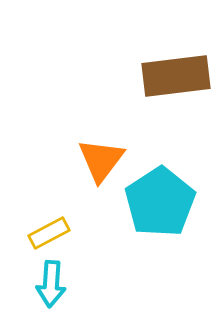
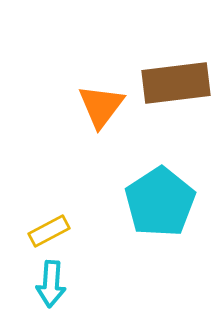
brown rectangle: moved 7 px down
orange triangle: moved 54 px up
yellow rectangle: moved 2 px up
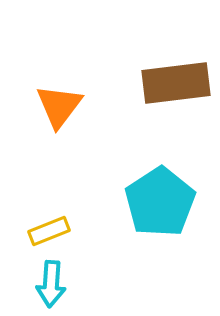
orange triangle: moved 42 px left
yellow rectangle: rotated 6 degrees clockwise
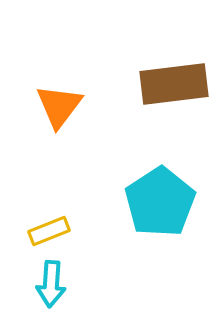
brown rectangle: moved 2 px left, 1 px down
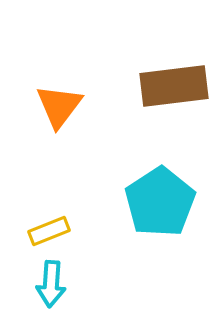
brown rectangle: moved 2 px down
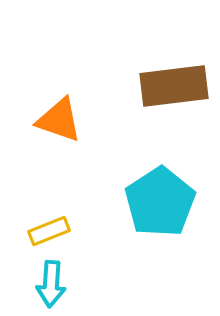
orange triangle: moved 14 px down; rotated 48 degrees counterclockwise
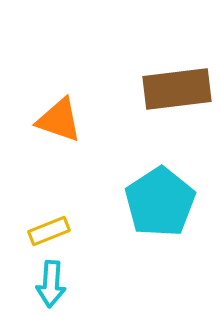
brown rectangle: moved 3 px right, 3 px down
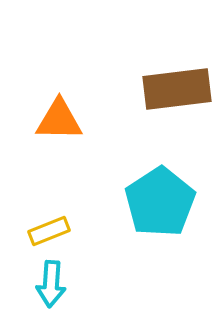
orange triangle: rotated 18 degrees counterclockwise
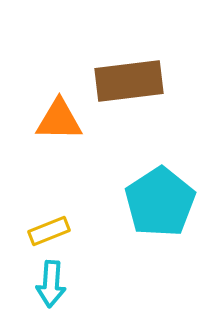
brown rectangle: moved 48 px left, 8 px up
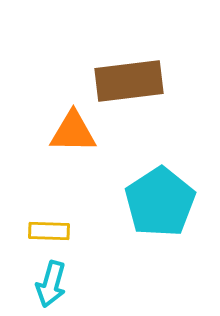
orange triangle: moved 14 px right, 12 px down
yellow rectangle: rotated 24 degrees clockwise
cyan arrow: rotated 12 degrees clockwise
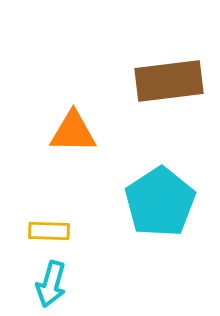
brown rectangle: moved 40 px right
